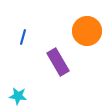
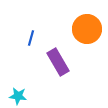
orange circle: moved 2 px up
blue line: moved 8 px right, 1 px down
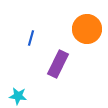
purple rectangle: moved 2 px down; rotated 56 degrees clockwise
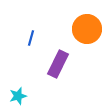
cyan star: rotated 24 degrees counterclockwise
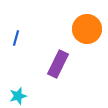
blue line: moved 15 px left
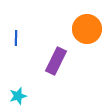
blue line: rotated 14 degrees counterclockwise
purple rectangle: moved 2 px left, 3 px up
